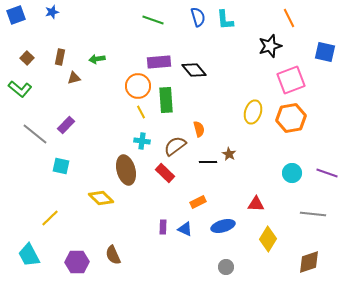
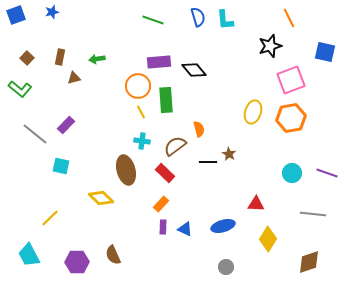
orange rectangle at (198, 202): moved 37 px left, 2 px down; rotated 21 degrees counterclockwise
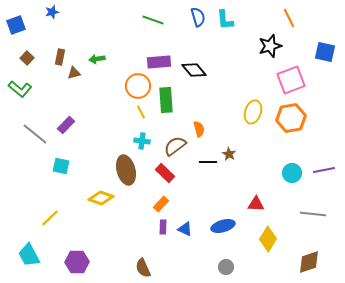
blue square at (16, 15): moved 10 px down
brown triangle at (74, 78): moved 5 px up
purple line at (327, 173): moved 3 px left, 3 px up; rotated 30 degrees counterclockwise
yellow diamond at (101, 198): rotated 25 degrees counterclockwise
brown semicircle at (113, 255): moved 30 px right, 13 px down
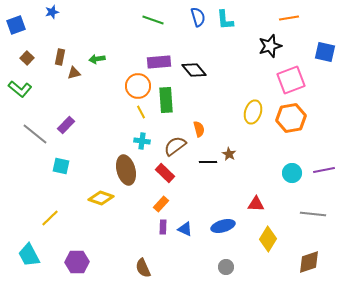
orange line at (289, 18): rotated 72 degrees counterclockwise
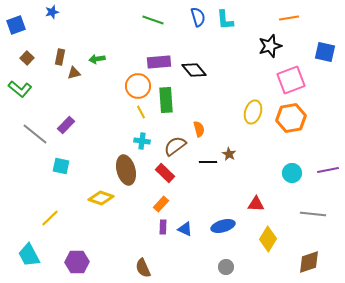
purple line at (324, 170): moved 4 px right
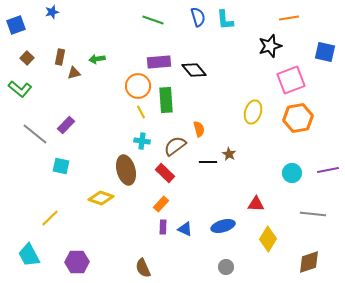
orange hexagon at (291, 118): moved 7 px right
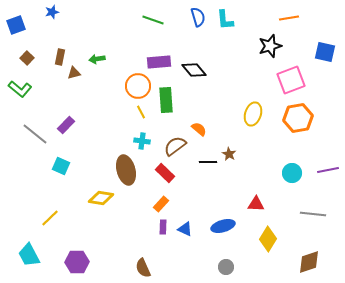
yellow ellipse at (253, 112): moved 2 px down
orange semicircle at (199, 129): rotated 35 degrees counterclockwise
cyan square at (61, 166): rotated 12 degrees clockwise
yellow diamond at (101, 198): rotated 10 degrees counterclockwise
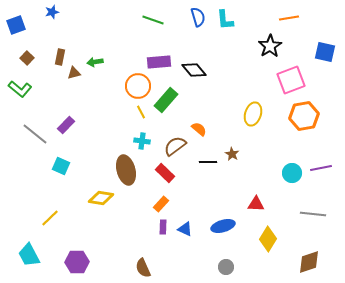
black star at (270, 46): rotated 15 degrees counterclockwise
green arrow at (97, 59): moved 2 px left, 3 px down
green rectangle at (166, 100): rotated 45 degrees clockwise
orange hexagon at (298, 118): moved 6 px right, 2 px up
brown star at (229, 154): moved 3 px right
purple line at (328, 170): moved 7 px left, 2 px up
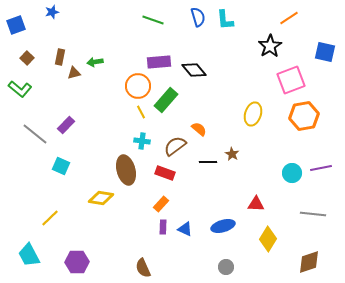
orange line at (289, 18): rotated 24 degrees counterclockwise
red rectangle at (165, 173): rotated 24 degrees counterclockwise
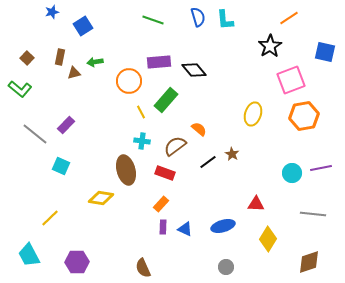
blue square at (16, 25): moved 67 px right, 1 px down; rotated 12 degrees counterclockwise
orange circle at (138, 86): moved 9 px left, 5 px up
black line at (208, 162): rotated 36 degrees counterclockwise
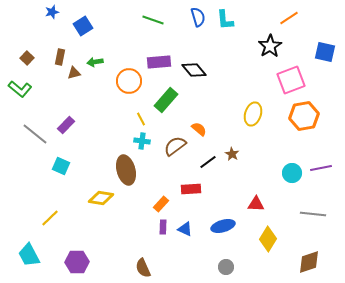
yellow line at (141, 112): moved 7 px down
red rectangle at (165, 173): moved 26 px right, 16 px down; rotated 24 degrees counterclockwise
